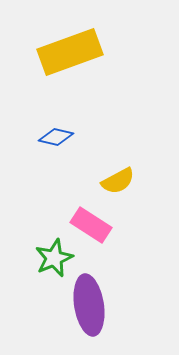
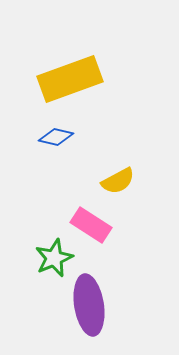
yellow rectangle: moved 27 px down
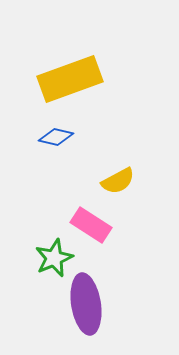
purple ellipse: moved 3 px left, 1 px up
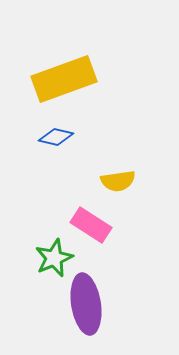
yellow rectangle: moved 6 px left
yellow semicircle: rotated 20 degrees clockwise
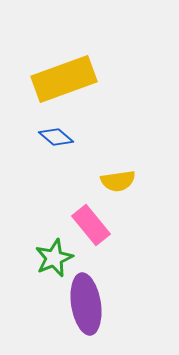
blue diamond: rotated 28 degrees clockwise
pink rectangle: rotated 18 degrees clockwise
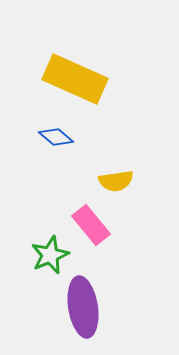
yellow rectangle: moved 11 px right; rotated 44 degrees clockwise
yellow semicircle: moved 2 px left
green star: moved 4 px left, 3 px up
purple ellipse: moved 3 px left, 3 px down
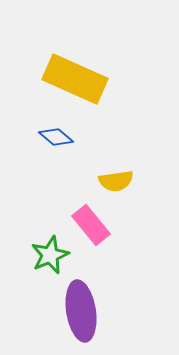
purple ellipse: moved 2 px left, 4 px down
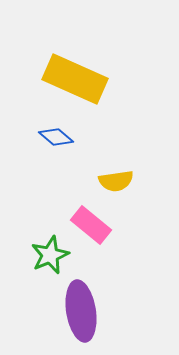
pink rectangle: rotated 12 degrees counterclockwise
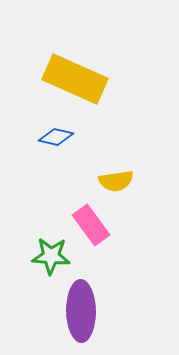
blue diamond: rotated 28 degrees counterclockwise
pink rectangle: rotated 15 degrees clockwise
green star: moved 1 px right, 1 px down; rotated 27 degrees clockwise
purple ellipse: rotated 8 degrees clockwise
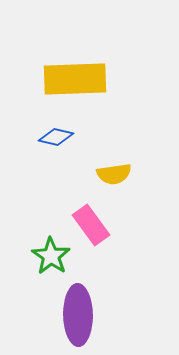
yellow rectangle: rotated 26 degrees counterclockwise
yellow semicircle: moved 2 px left, 7 px up
green star: rotated 30 degrees clockwise
purple ellipse: moved 3 px left, 4 px down
